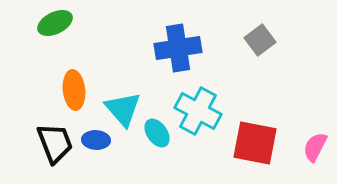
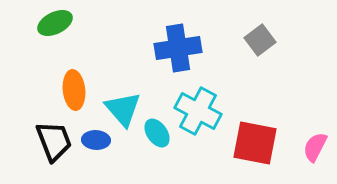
black trapezoid: moved 1 px left, 2 px up
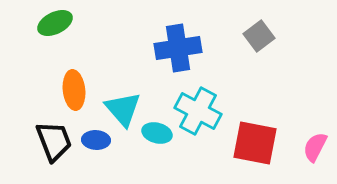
gray square: moved 1 px left, 4 px up
cyan ellipse: rotated 40 degrees counterclockwise
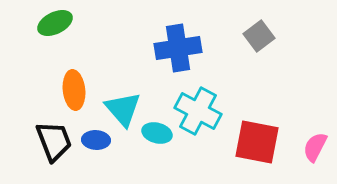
red square: moved 2 px right, 1 px up
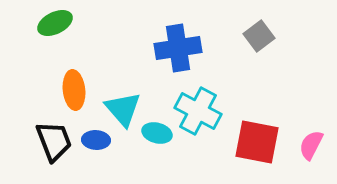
pink semicircle: moved 4 px left, 2 px up
